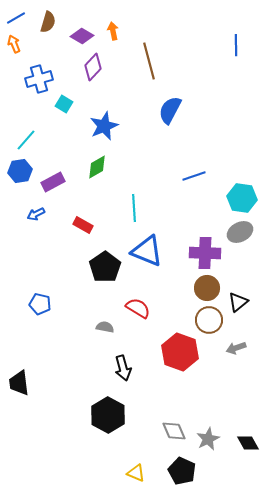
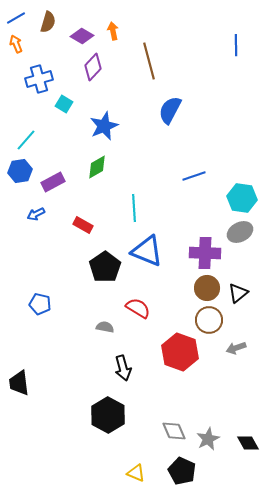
orange arrow at (14, 44): moved 2 px right
black triangle at (238, 302): moved 9 px up
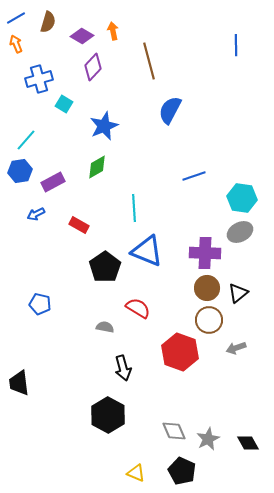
red rectangle at (83, 225): moved 4 px left
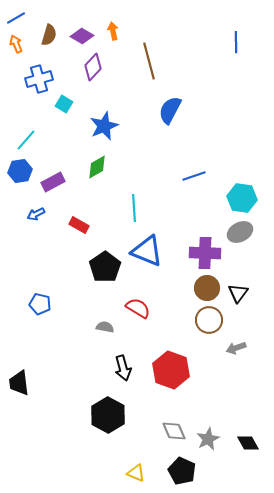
brown semicircle at (48, 22): moved 1 px right, 13 px down
blue line at (236, 45): moved 3 px up
black triangle at (238, 293): rotated 15 degrees counterclockwise
red hexagon at (180, 352): moved 9 px left, 18 px down
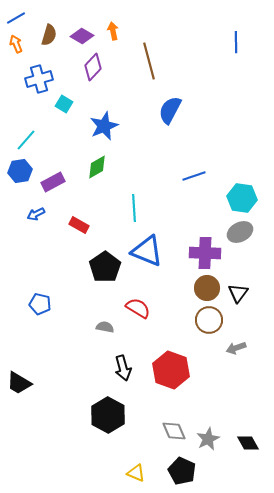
black trapezoid at (19, 383): rotated 52 degrees counterclockwise
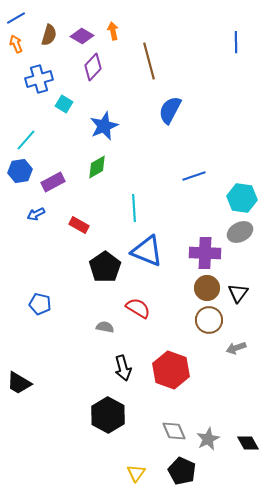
yellow triangle at (136, 473): rotated 42 degrees clockwise
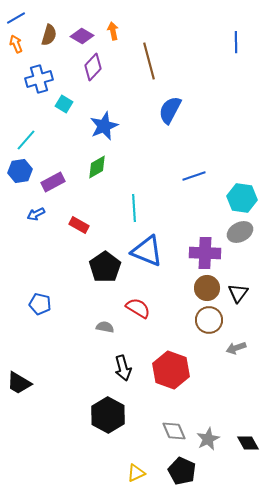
yellow triangle at (136, 473): rotated 30 degrees clockwise
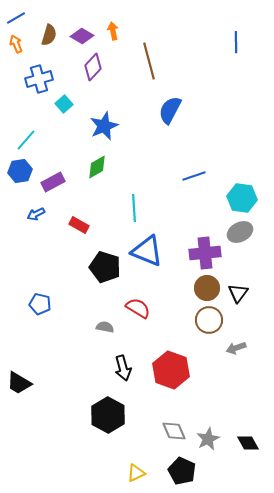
cyan square at (64, 104): rotated 18 degrees clockwise
purple cross at (205, 253): rotated 8 degrees counterclockwise
black pentagon at (105, 267): rotated 20 degrees counterclockwise
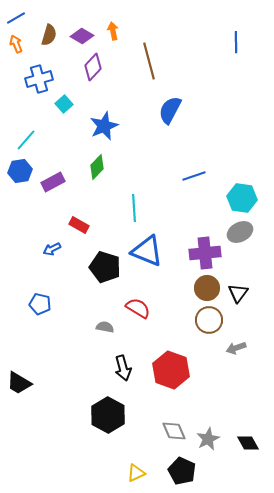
green diamond at (97, 167): rotated 15 degrees counterclockwise
blue arrow at (36, 214): moved 16 px right, 35 px down
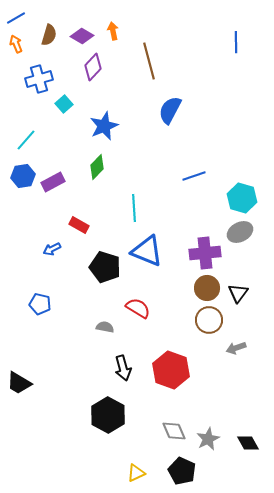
blue hexagon at (20, 171): moved 3 px right, 5 px down
cyan hexagon at (242, 198): rotated 8 degrees clockwise
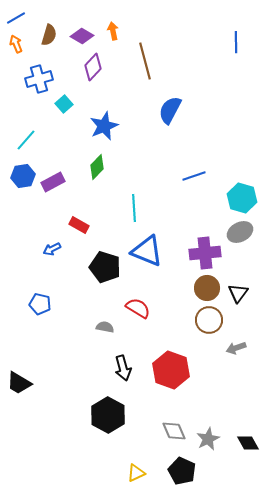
brown line at (149, 61): moved 4 px left
